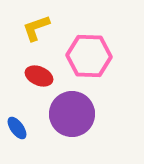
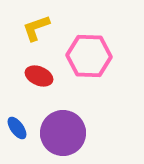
purple circle: moved 9 px left, 19 px down
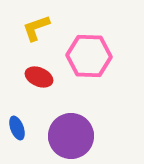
red ellipse: moved 1 px down
blue ellipse: rotated 15 degrees clockwise
purple circle: moved 8 px right, 3 px down
